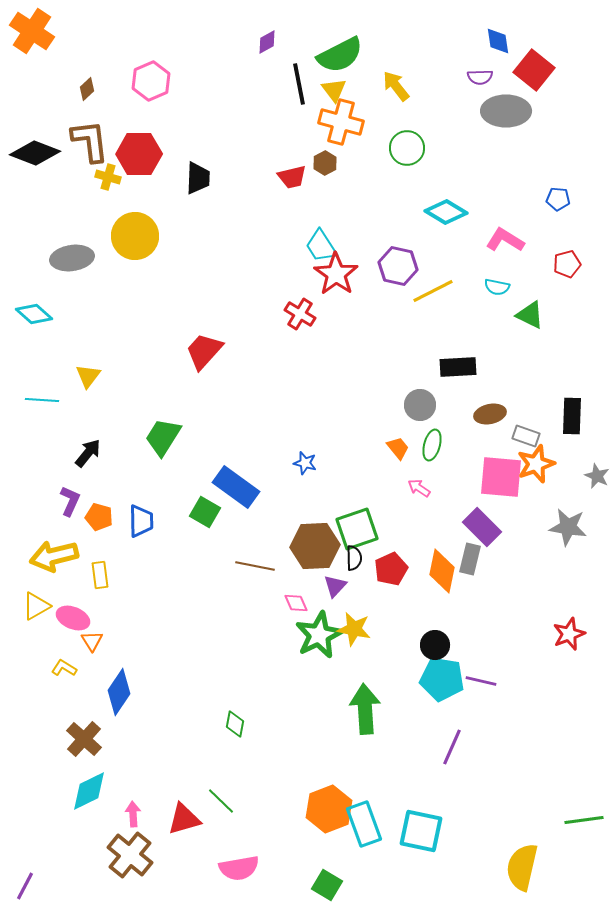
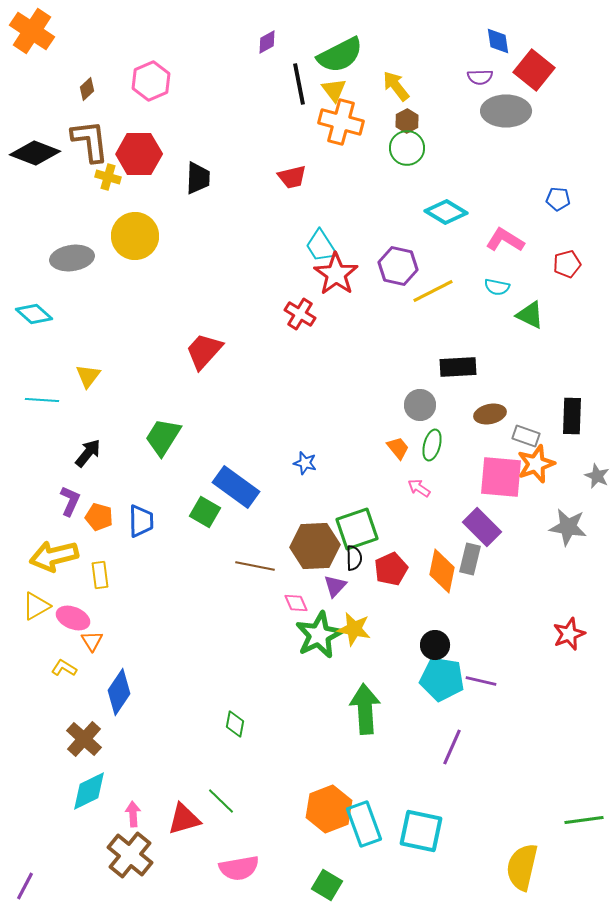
brown hexagon at (325, 163): moved 82 px right, 42 px up
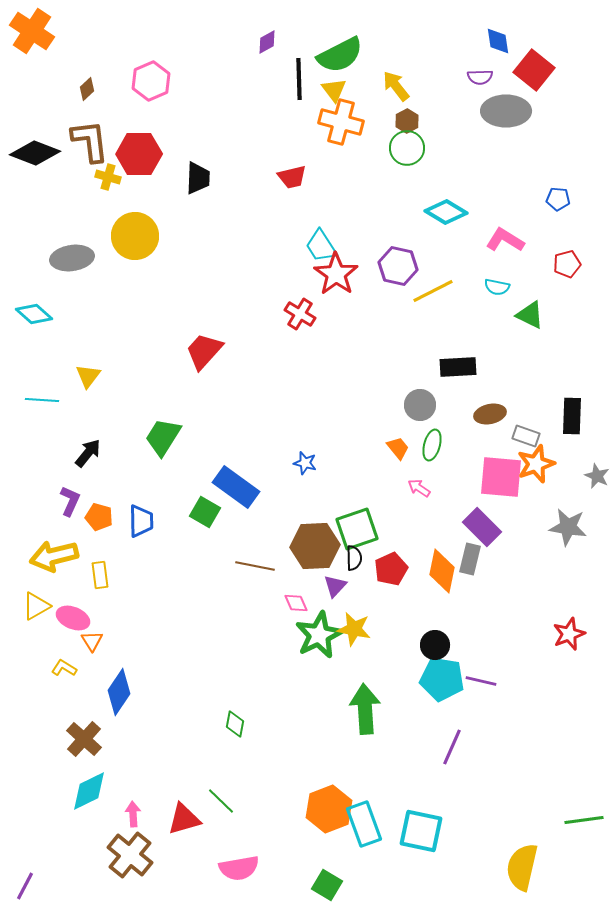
black line at (299, 84): moved 5 px up; rotated 9 degrees clockwise
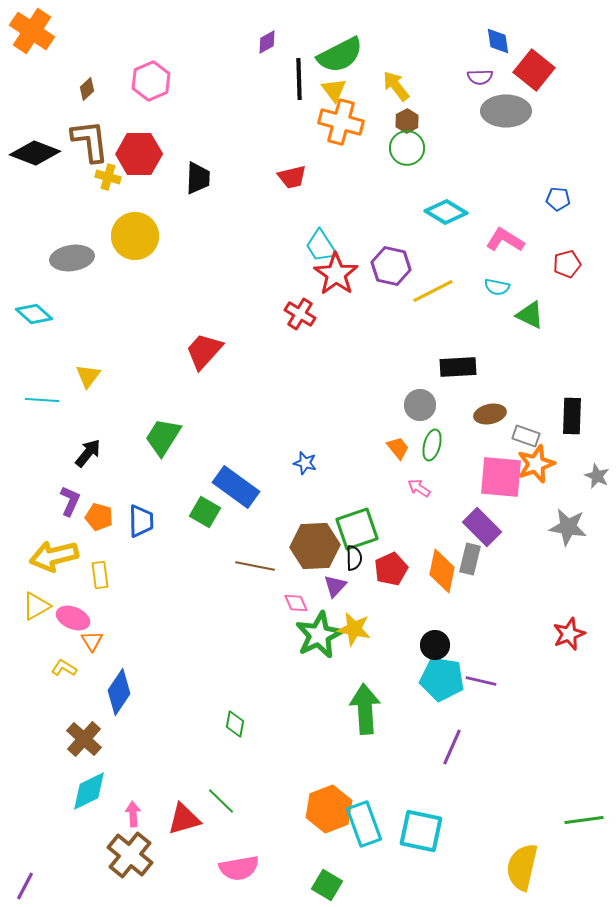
purple hexagon at (398, 266): moved 7 px left
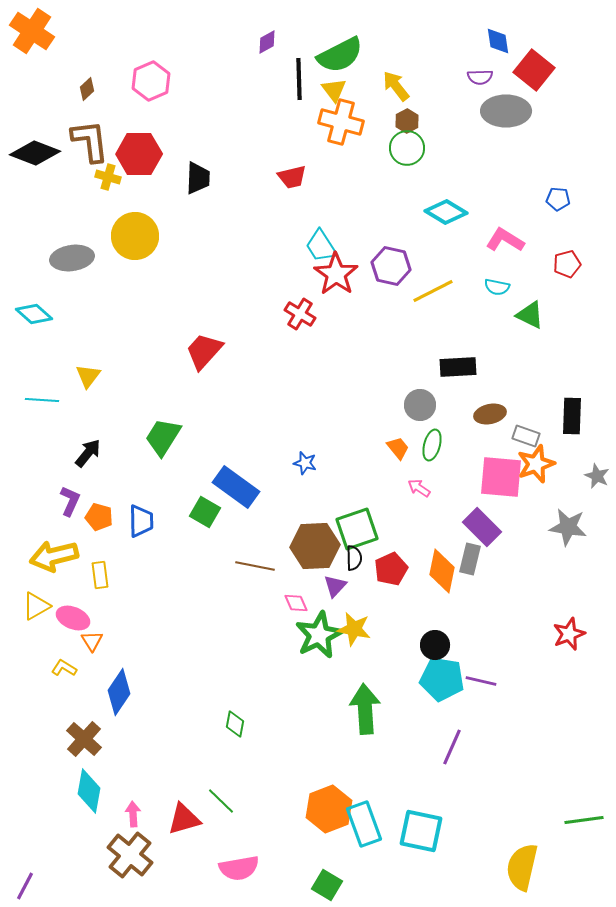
cyan diamond at (89, 791): rotated 54 degrees counterclockwise
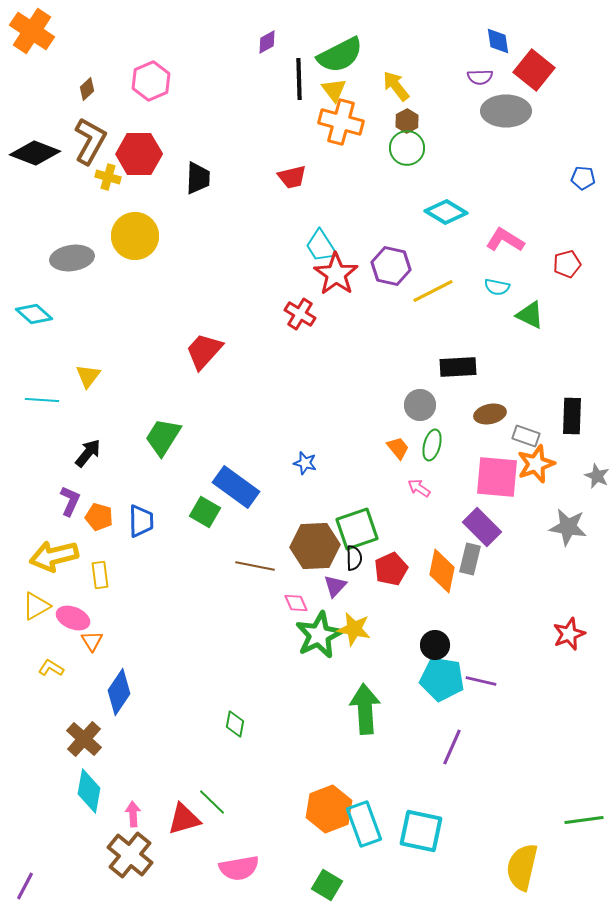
brown L-shape at (90, 141): rotated 36 degrees clockwise
blue pentagon at (558, 199): moved 25 px right, 21 px up
pink square at (501, 477): moved 4 px left
yellow L-shape at (64, 668): moved 13 px left
green line at (221, 801): moved 9 px left, 1 px down
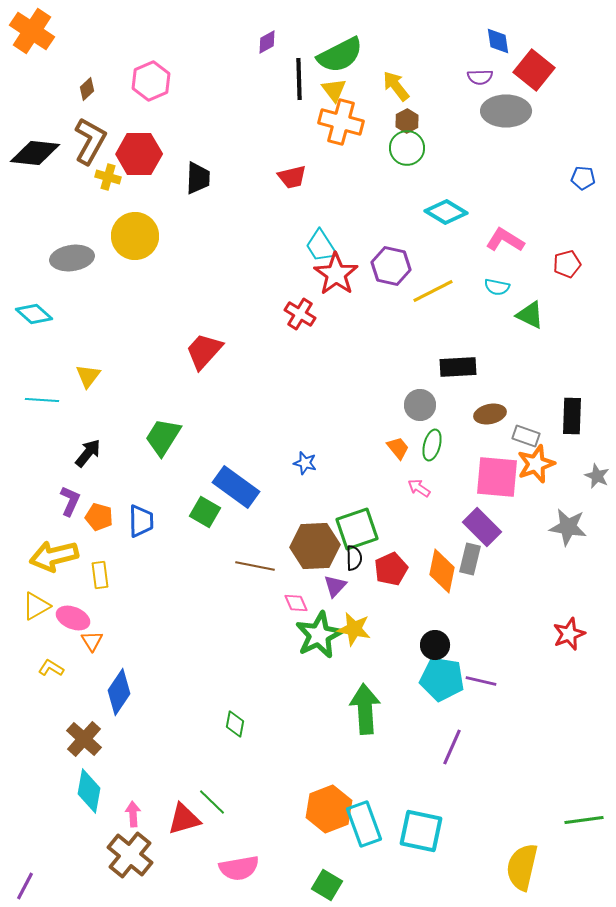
black diamond at (35, 153): rotated 15 degrees counterclockwise
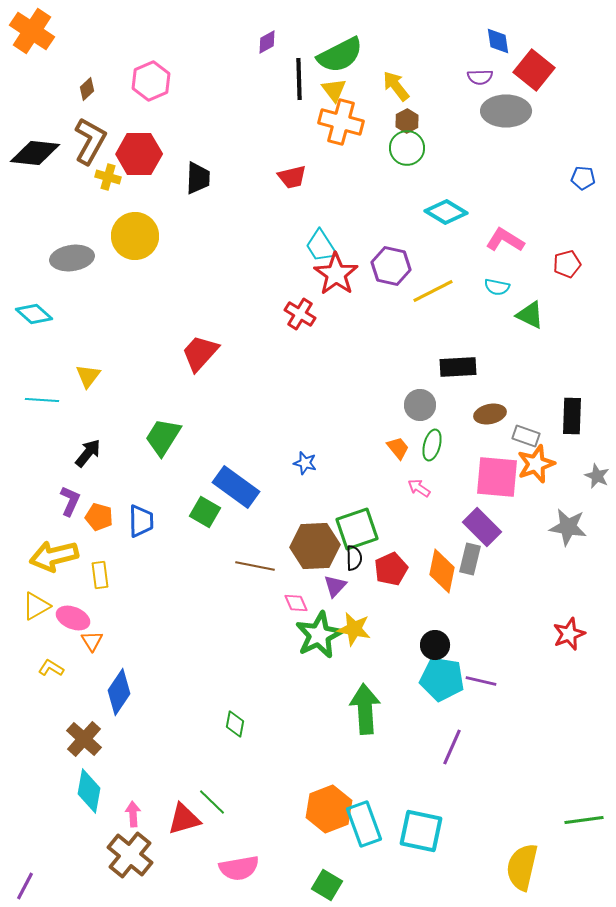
red trapezoid at (204, 351): moved 4 px left, 2 px down
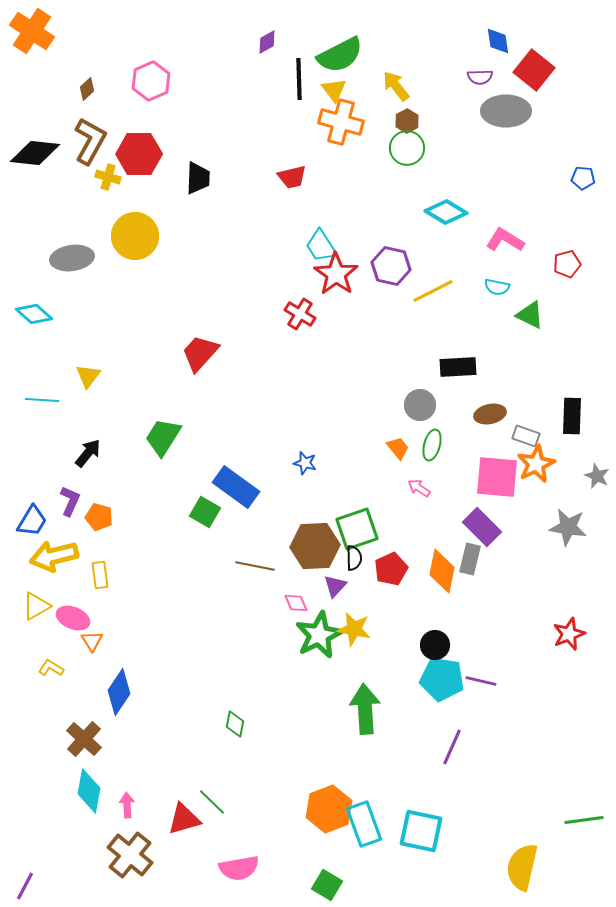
orange star at (536, 464): rotated 6 degrees counterclockwise
blue trapezoid at (141, 521): moved 109 px left; rotated 32 degrees clockwise
pink arrow at (133, 814): moved 6 px left, 9 px up
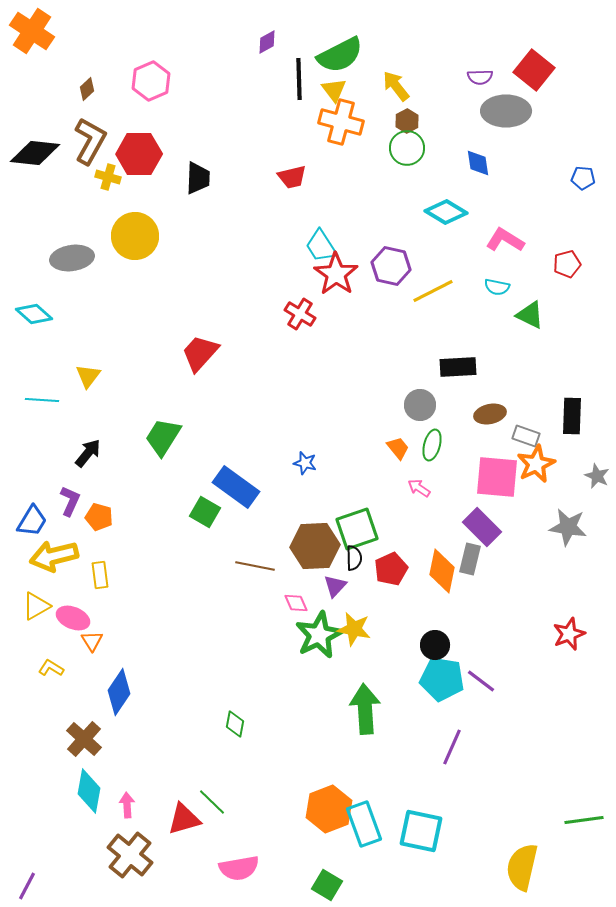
blue diamond at (498, 41): moved 20 px left, 122 px down
purple line at (481, 681): rotated 24 degrees clockwise
purple line at (25, 886): moved 2 px right
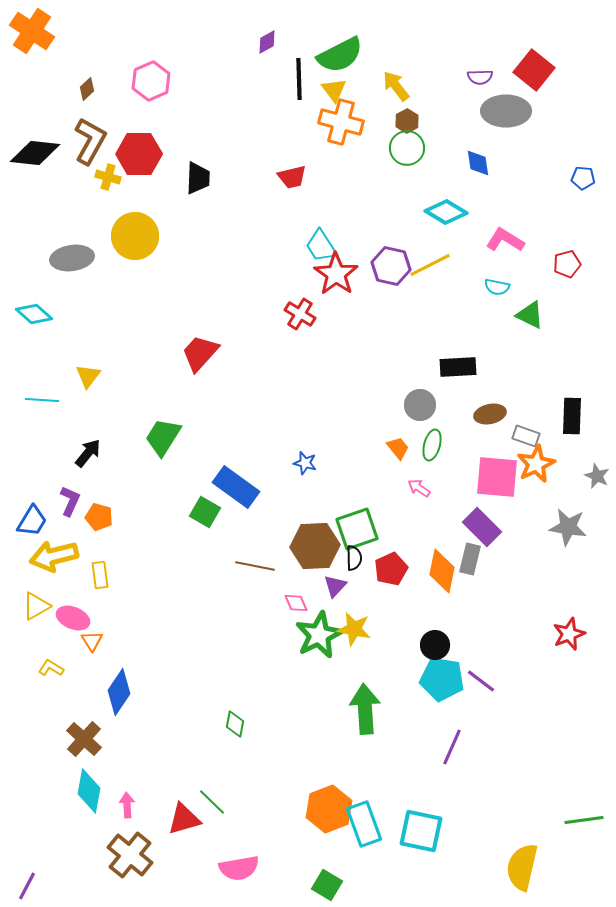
yellow line at (433, 291): moved 3 px left, 26 px up
